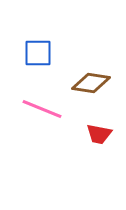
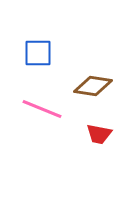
brown diamond: moved 2 px right, 3 px down
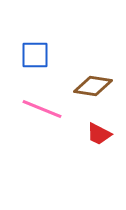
blue square: moved 3 px left, 2 px down
red trapezoid: rotated 16 degrees clockwise
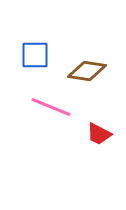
brown diamond: moved 6 px left, 15 px up
pink line: moved 9 px right, 2 px up
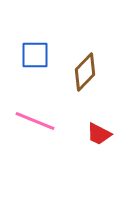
brown diamond: moved 2 px left, 1 px down; rotated 54 degrees counterclockwise
pink line: moved 16 px left, 14 px down
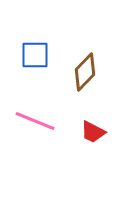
red trapezoid: moved 6 px left, 2 px up
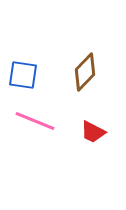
blue square: moved 12 px left, 20 px down; rotated 8 degrees clockwise
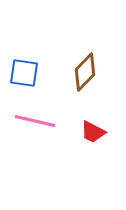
blue square: moved 1 px right, 2 px up
pink line: rotated 9 degrees counterclockwise
